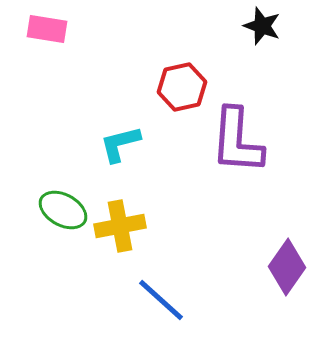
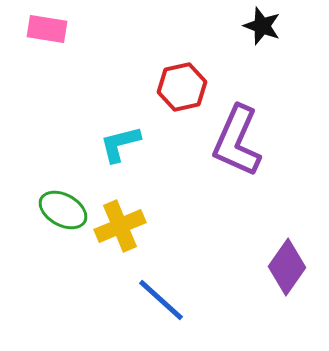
purple L-shape: rotated 20 degrees clockwise
yellow cross: rotated 12 degrees counterclockwise
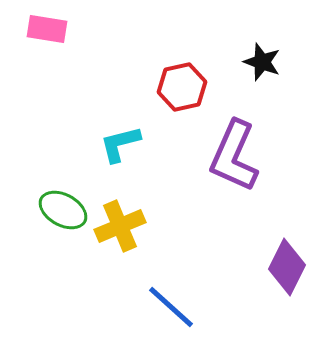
black star: moved 36 px down
purple L-shape: moved 3 px left, 15 px down
purple diamond: rotated 8 degrees counterclockwise
blue line: moved 10 px right, 7 px down
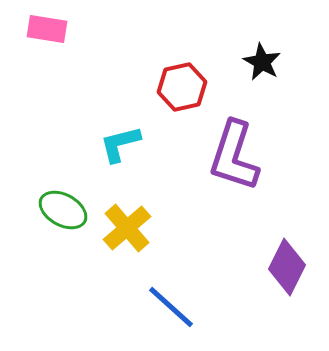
black star: rotated 9 degrees clockwise
purple L-shape: rotated 6 degrees counterclockwise
yellow cross: moved 7 px right, 2 px down; rotated 18 degrees counterclockwise
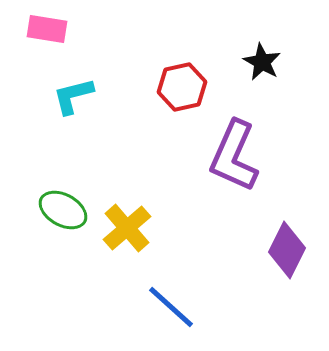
cyan L-shape: moved 47 px left, 48 px up
purple L-shape: rotated 6 degrees clockwise
purple diamond: moved 17 px up
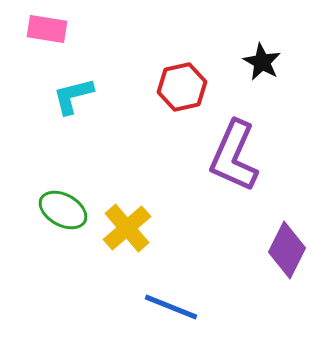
blue line: rotated 20 degrees counterclockwise
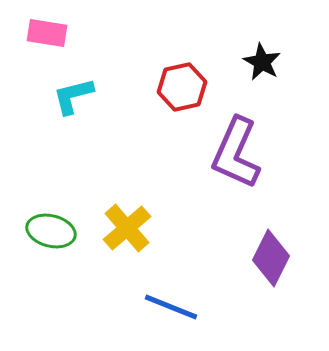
pink rectangle: moved 4 px down
purple L-shape: moved 2 px right, 3 px up
green ellipse: moved 12 px left, 21 px down; rotated 15 degrees counterclockwise
purple diamond: moved 16 px left, 8 px down
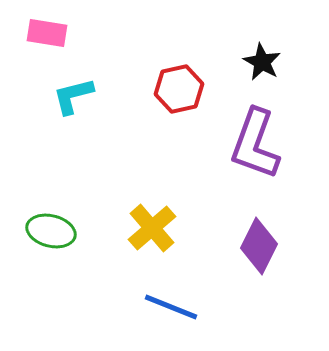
red hexagon: moved 3 px left, 2 px down
purple L-shape: moved 19 px right, 9 px up; rotated 4 degrees counterclockwise
yellow cross: moved 25 px right
purple diamond: moved 12 px left, 12 px up
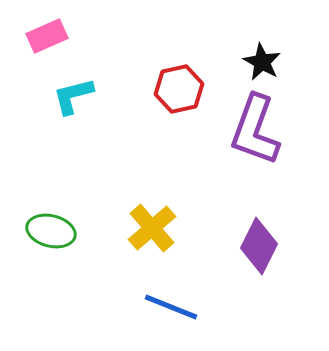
pink rectangle: moved 3 px down; rotated 33 degrees counterclockwise
purple L-shape: moved 14 px up
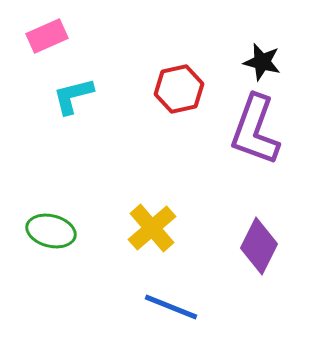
black star: rotated 15 degrees counterclockwise
